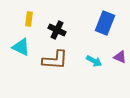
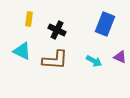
blue rectangle: moved 1 px down
cyan triangle: moved 1 px right, 4 px down
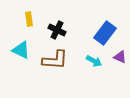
yellow rectangle: rotated 16 degrees counterclockwise
blue rectangle: moved 9 px down; rotated 15 degrees clockwise
cyan triangle: moved 1 px left, 1 px up
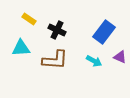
yellow rectangle: rotated 48 degrees counterclockwise
blue rectangle: moved 1 px left, 1 px up
cyan triangle: moved 2 px up; rotated 30 degrees counterclockwise
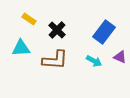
black cross: rotated 18 degrees clockwise
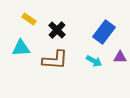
purple triangle: rotated 24 degrees counterclockwise
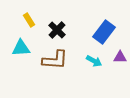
yellow rectangle: moved 1 px down; rotated 24 degrees clockwise
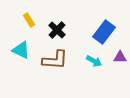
cyan triangle: moved 2 px down; rotated 30 degrees clockwise
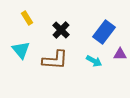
yellow rectangle: moved 2 px left, 2 px up
black cross: moved 4 px right
cyan triangle: rotated 24 degrees clockwise
purple triangle: moved 3 px up
